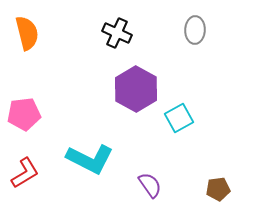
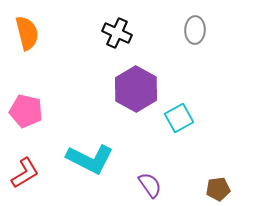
pink pentagon: moved 2 px right, 3 px up; rotated 20 degrees clockwise
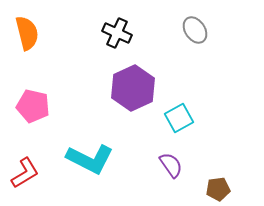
gray ellipse: rotated 36 degrees counterclockwise
purple hexagon: moved 3 px left, 1 px up; rotated 6 degrees clockwise
pink pentagon: moved 7 px right, 5 px up
purple semicircle: moved 21 px right, 20 px up
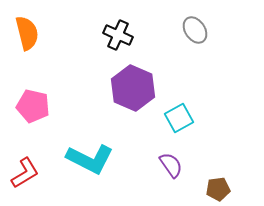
black cross: moved 1 px right, 2 px down
purple hexagon: rotated 12 degrees counterclockwise
